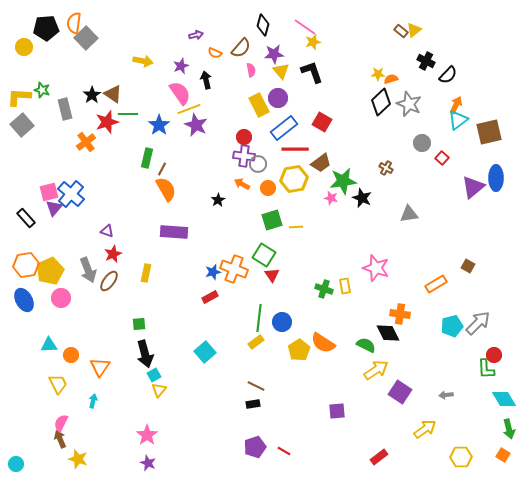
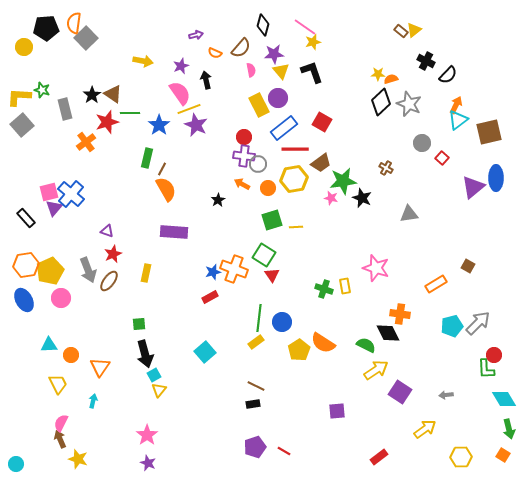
green line at (128, 114): moved 2 px right, 1 px up
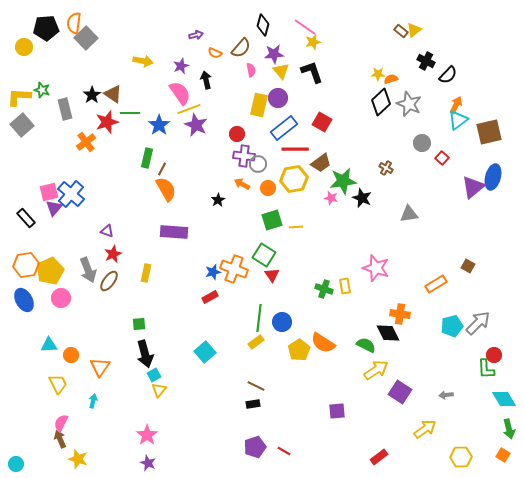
yellow rectangle at (259, 105): rotated 40 degrees clockwise
red circle at (244, 137): moved 7 px left, 3 px up
blue ellipse at (496, 178): moved 3 px left, 1 px up; rotated 15 degrees clockwise
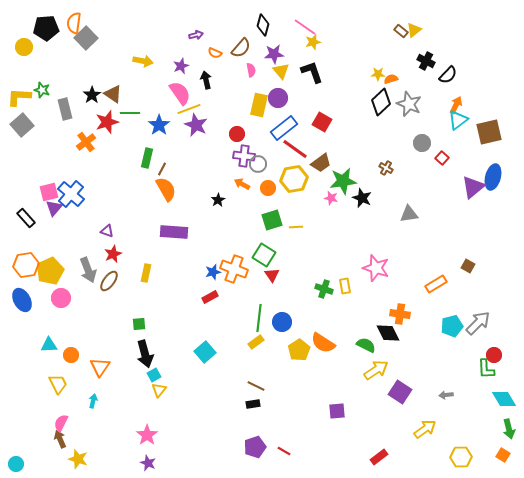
red line at (295, 149): rotated 36 degrees clockwise
blue ellipse at (24, 300): moved 2 px left
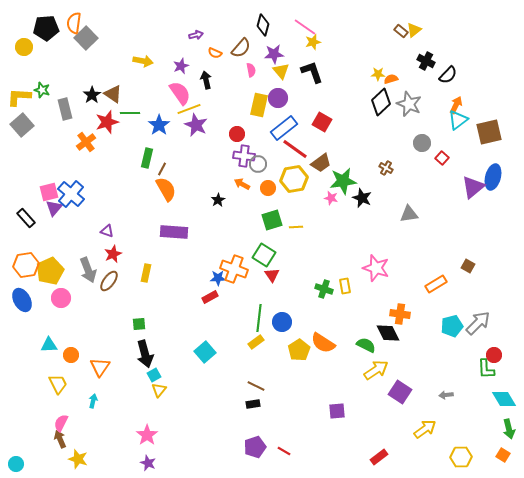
blue star at (213, 272): moved 5 px right, 6 px down; rotated 14 degrees clockwise
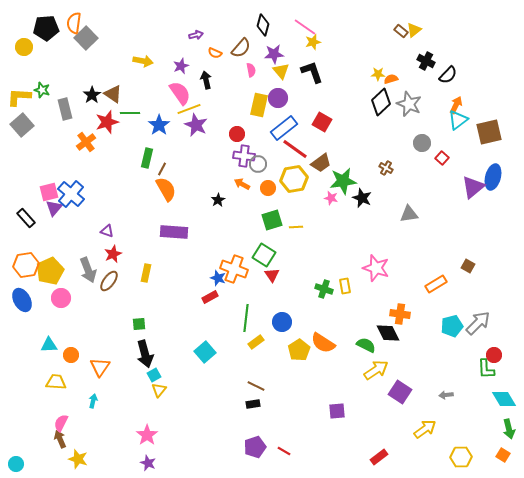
blue star at (218, 278): rotated 21 degrees clockwise
green line at (259, 318): moved 13 px left
yellow trapezoid at (58, 384): moved 2 px left, 2 px up; rotated 60 degrees counterclockwise
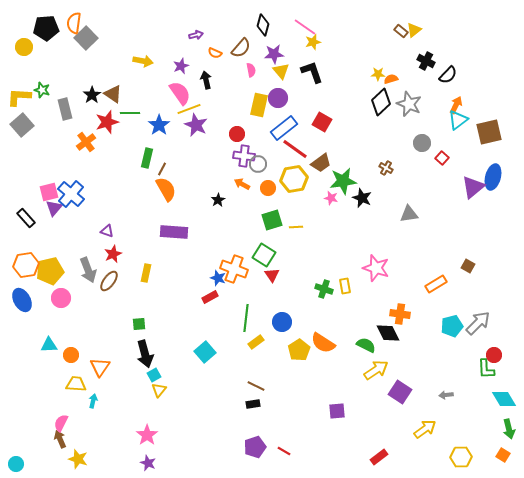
yellow pentagon at (50, 271): rotated 12 degrees clockwise
yellow trapezoid at (56, 382): moved 20 px right, 2 px down
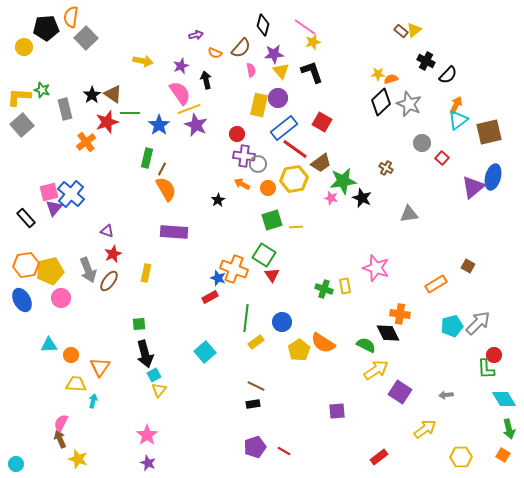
orange semicircle at (74, 23): moved 3 px left, 6 px up
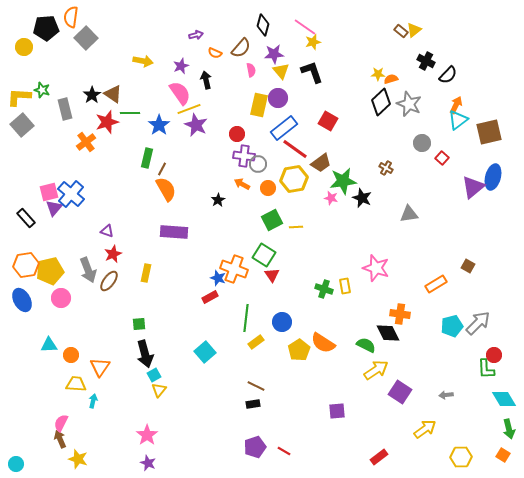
red square at (322, 122): moved 6 px right, 1 px up
green square at (272, 220): rotated 10 degrees counterclockwise
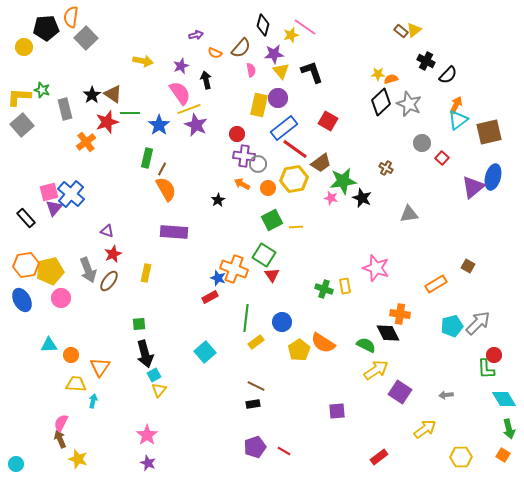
yellow star at (313, 42): moved 22 px left, 7 px up
